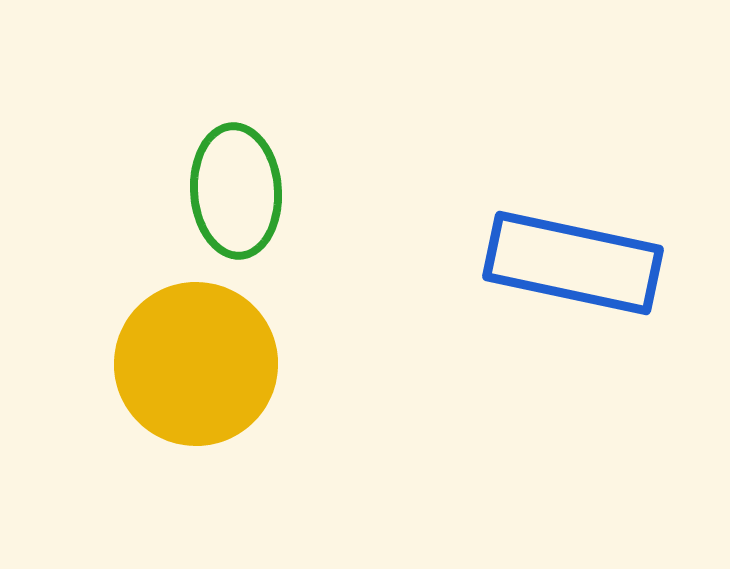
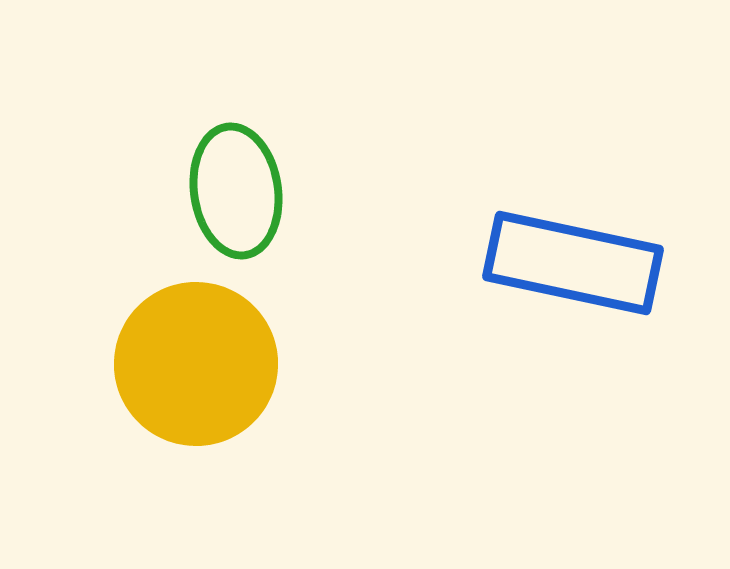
green ellipse: rotated 4 degrees counterclockwise
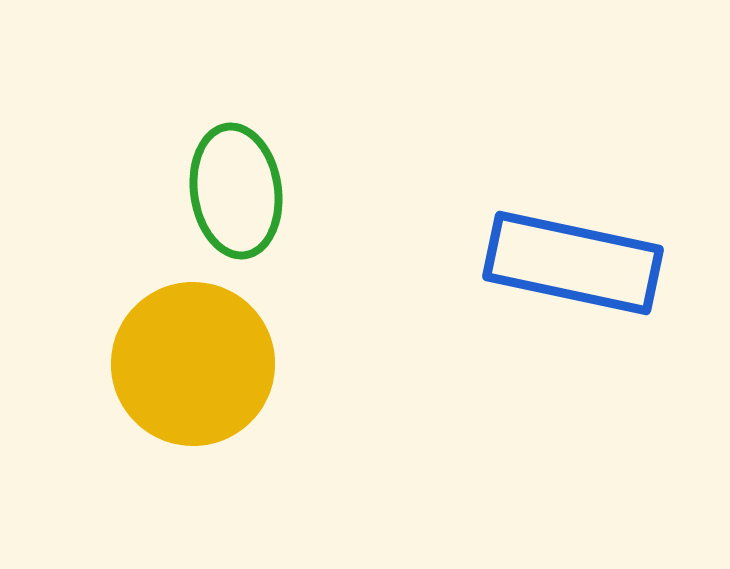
yellow circle: moved 3 px left
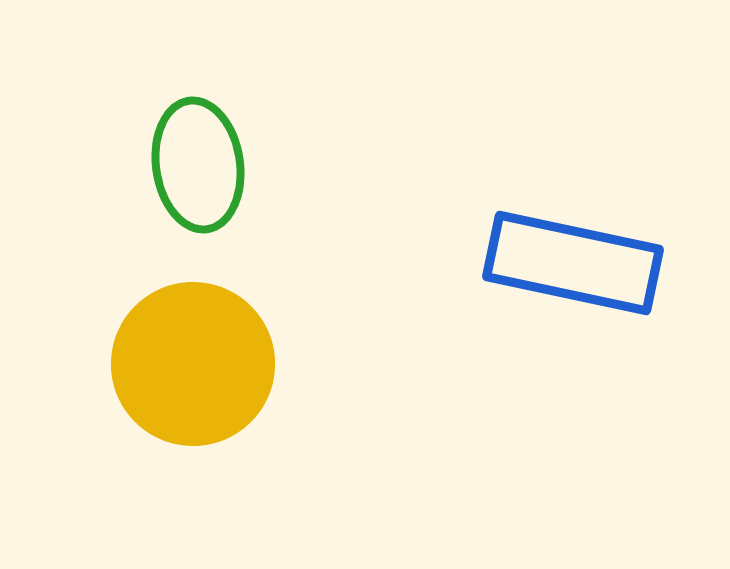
green ellipse: moved 38 px left, 26 px up
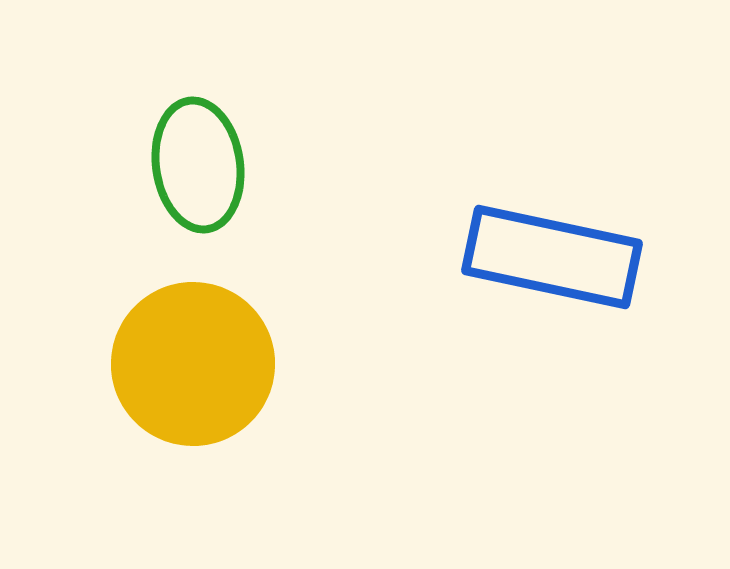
blue rectangle: moved 21 px left, 6 px up
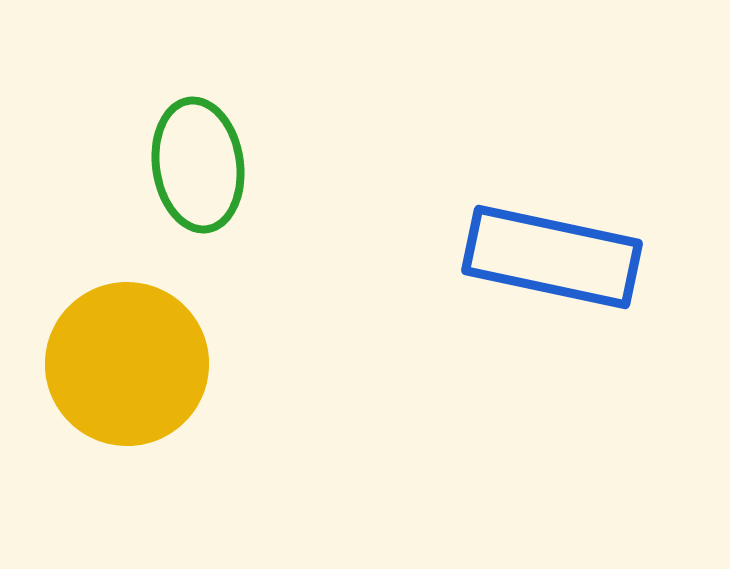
yellow circle: moved 66 px left
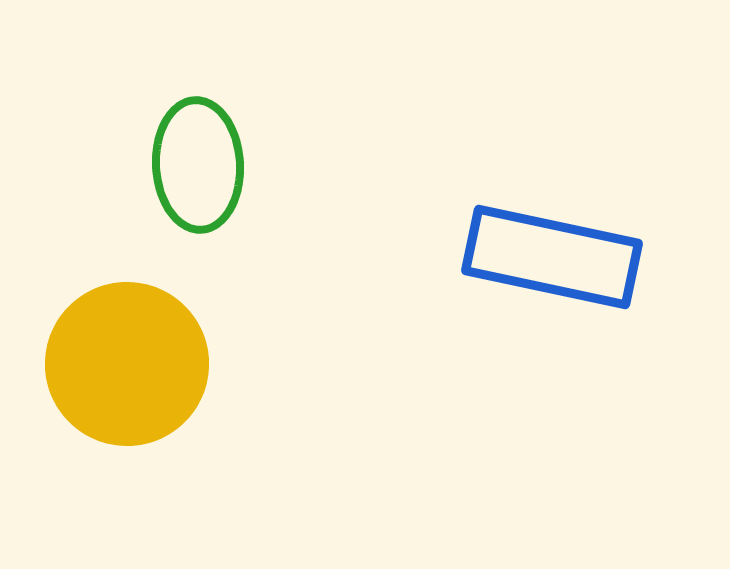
green ellipse: rotated 5 degrees clockwise
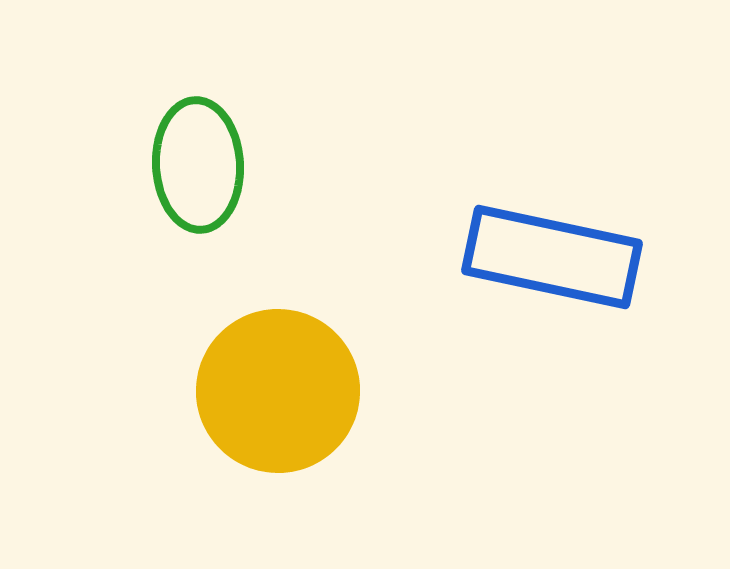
yellow circle: moved 151 px right, 27 px down
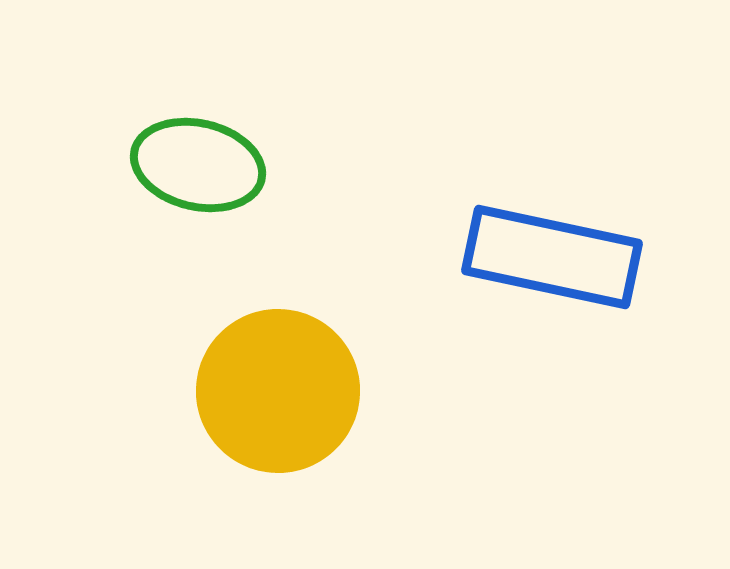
green ellipse: rotated 74 degrees counterclockwise
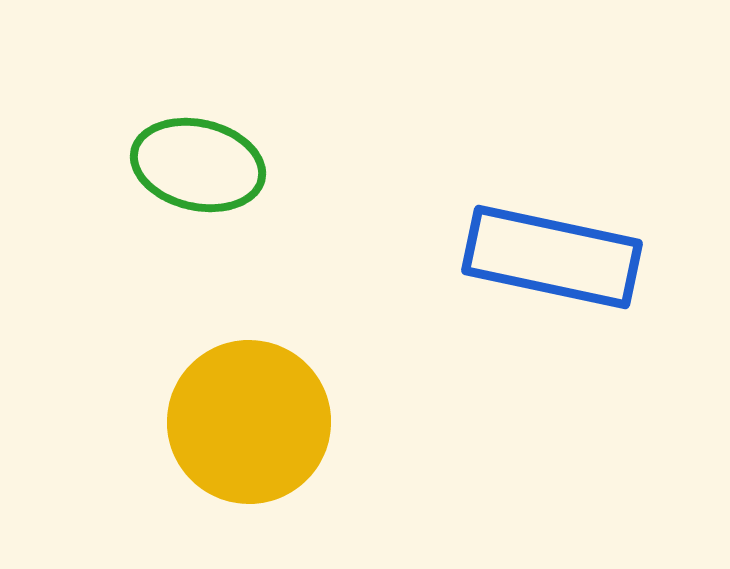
yellow circle: moved 29 px left, 31 px down
